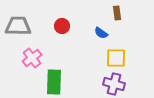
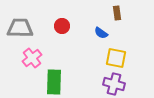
gray trapezoid: moved 2 px right, 2 px down
yellow square: rotated 10 degrees clockwise
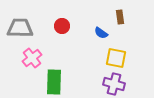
brown rectangle: moved 3 px right, 4 px down
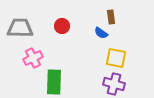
brown rectangle: moved 9 px left
pink cross: moved 1 px right; rotated 12 degrees clockwise
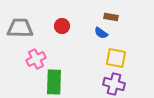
brown rectangle: rotated 72 degrees counterclockwise
pink cross: moved 3 px right, 1 px down
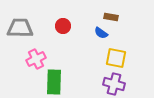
red circle: moved 1 px right
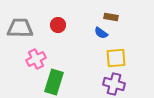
red circle: moved 5 px left, 1 px up
yellow square: rotated 15 degrees counterclockwise
green rectangle: rotated 15 degrees clockwise
